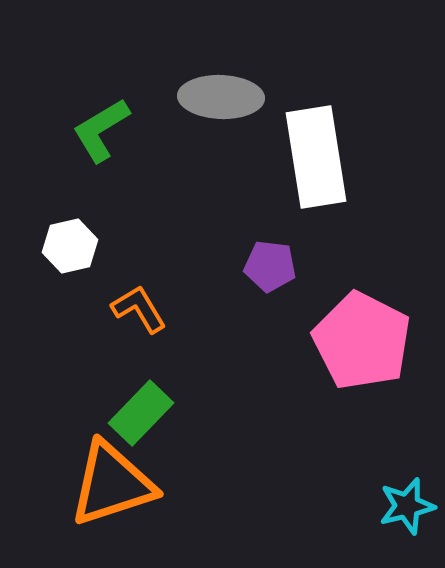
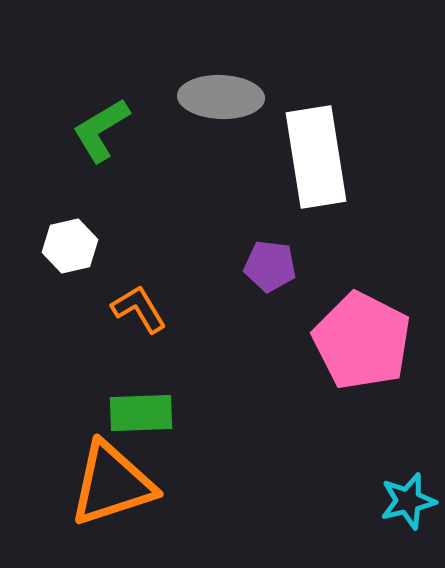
green rectangle: rotated 44 degrees clockwise
cyan star: moved 1 px right, 5 px up
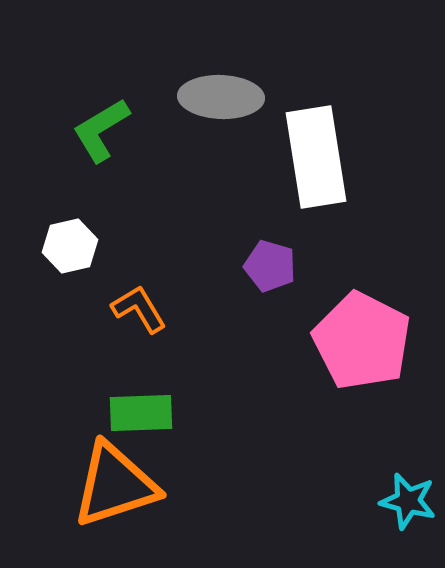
purple pentagon: rotated 9 degrees clockwise
orange triangle: moved 3 px right, 1 px down
cyan star: rotated 28 degrees clockwise
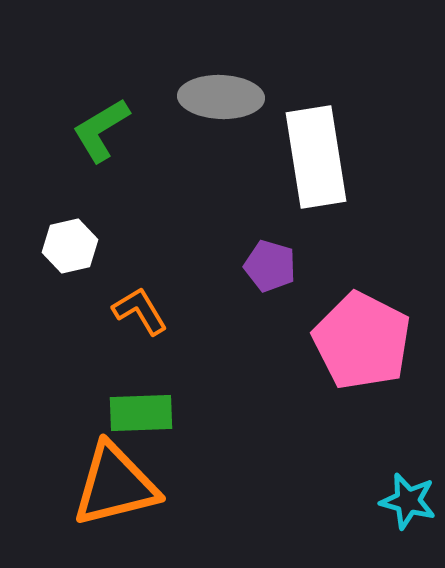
orange L-shape: moved 1 px right, 2 px down
orange triangle: rotated 4 degrees clockwise
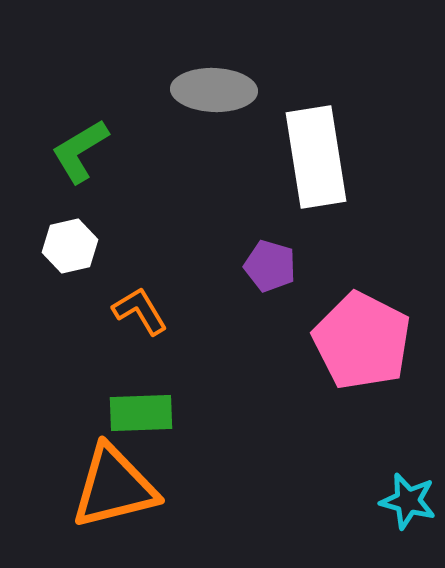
gray ellipse: moved 7 px left, 7 px up
green L-shape: moved 21 px left, 21 px down
orange triangle: moved 1 px left, 2 px down
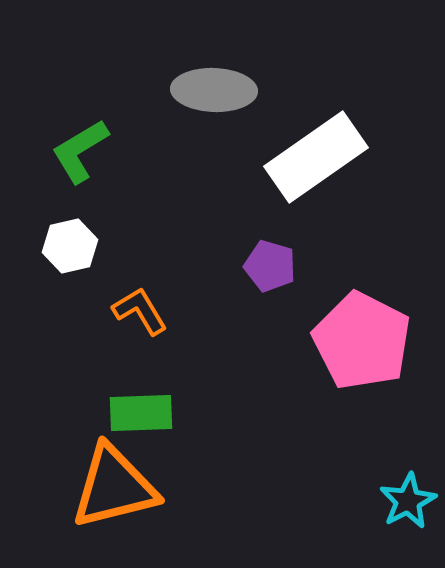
white rectangle: rotated 64 degrees clockwise
cyan star: rotated 30 degrees clockwise
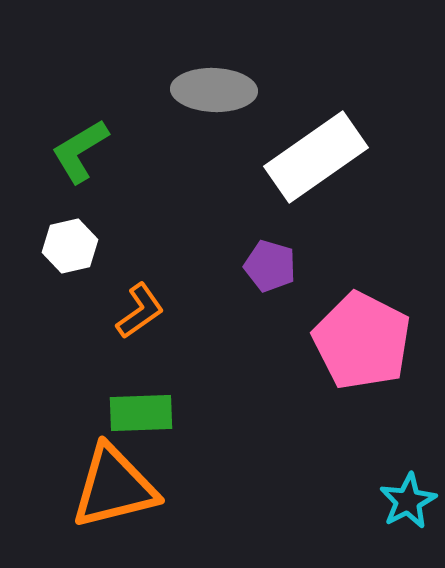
orange L-shape: rotated 86 degrees clockwise
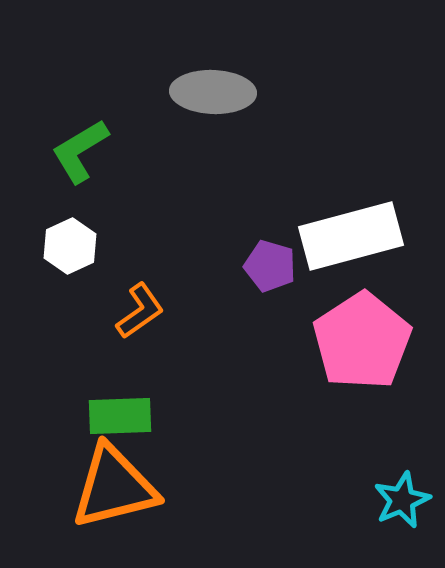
gray ellipse: moved 1 px left, 2 px down
white rectangle: moved 35 px right, 79 px down; rotated 20 degrees clockwise
white hexagon: rotated 12 degrees counterclockwise
pink pentagon: rotated 12 degrees clockwise
green rectangle: moved 21 px left, 3 px down
cyan star: moved 6 px left, 1 px up; rotated 4 degrees clockwise
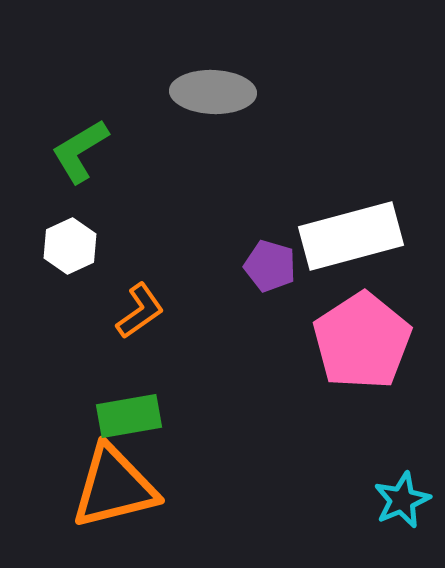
green rectangle: moved 9 px right; rotated 8 degrees counterclockwise
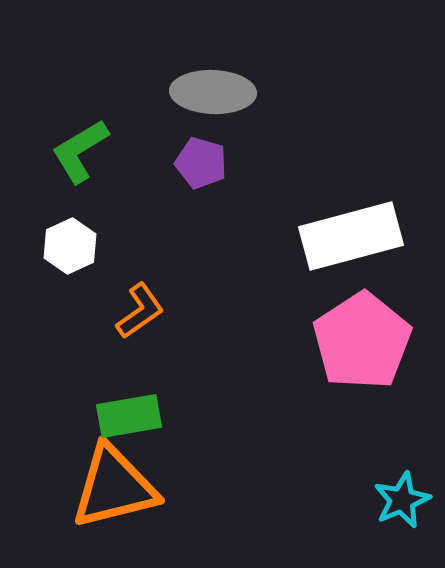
purple pentagon: moved 69 px left, 103 px up
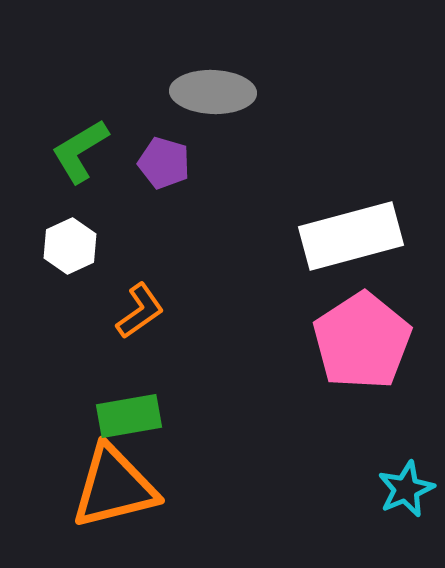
purple pentagon: moved 37 px left
cyan star: moved 4 px right, 11 px up
